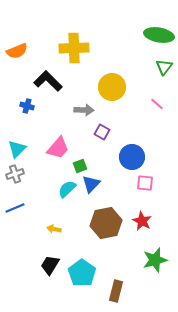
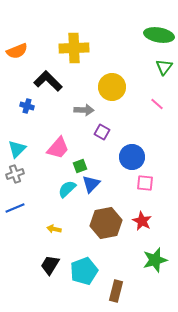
cyan pentagon: moved 2 px right, 2 px up; rotated 16 degrees clockwise
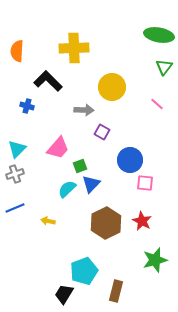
orange semicircle: rotated 115 degrees clockwise
blue circle: moved 2 px left, 3 px down
brown hexagon: rotated 16 degrees counterclockwise
yellow arrow: moved 6 px left, 8 px up
black trapezoid: moved 14 px right, 29 px down
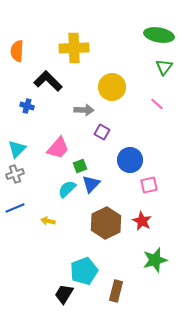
pink square: moved 4 px right, 2 px down; rotated 18 degrees counterclockwise
